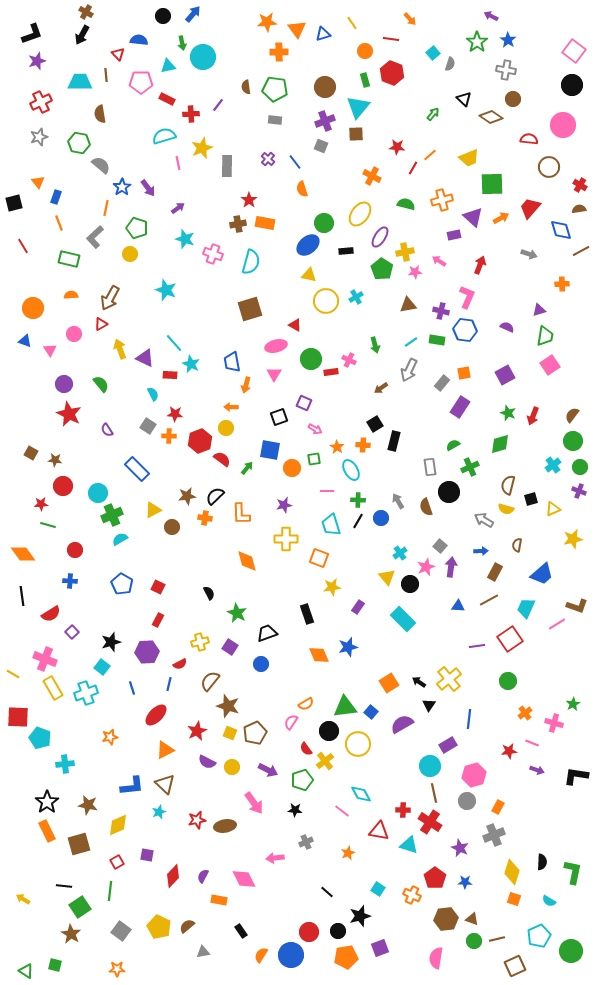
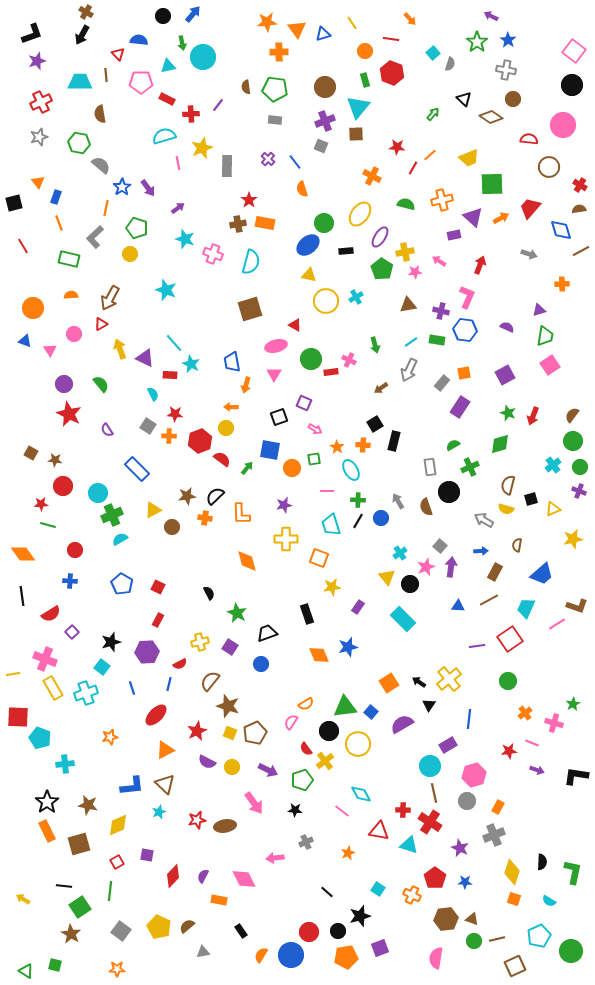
yellow line at (13, 674): rotated 40 degrees counterclockwise
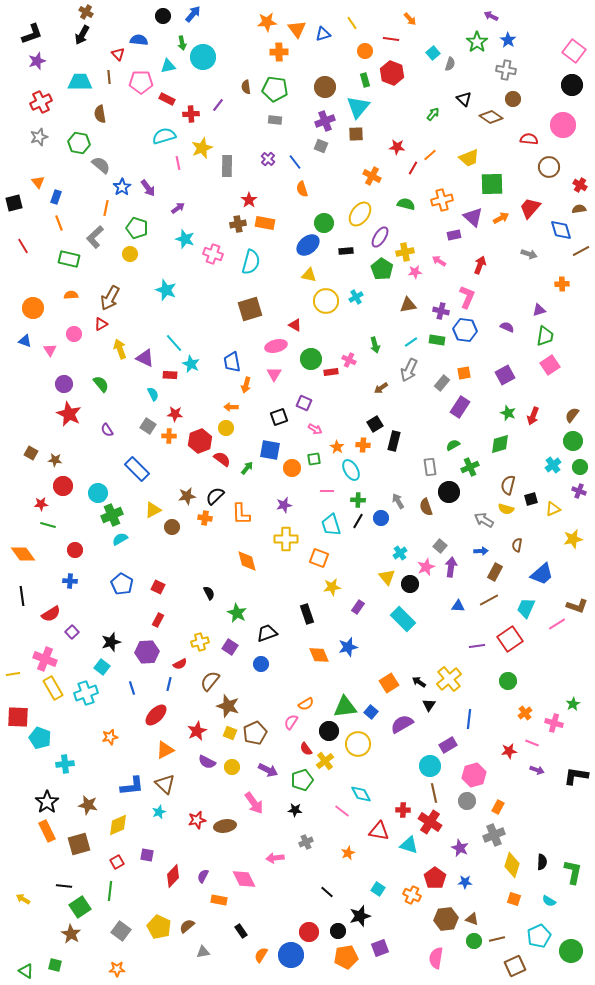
brown line at (106, 75): moved 3 px right, 2 px down
yellow diamond at (512, 872): moved 7 px up
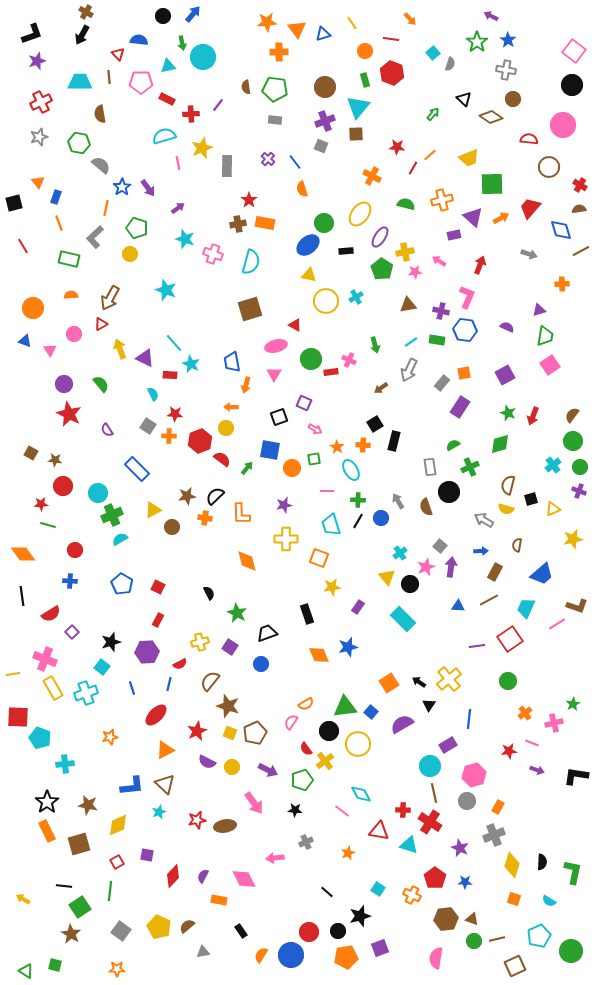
pink cross at (554, 723): rotated 30 degrees counterclockwise
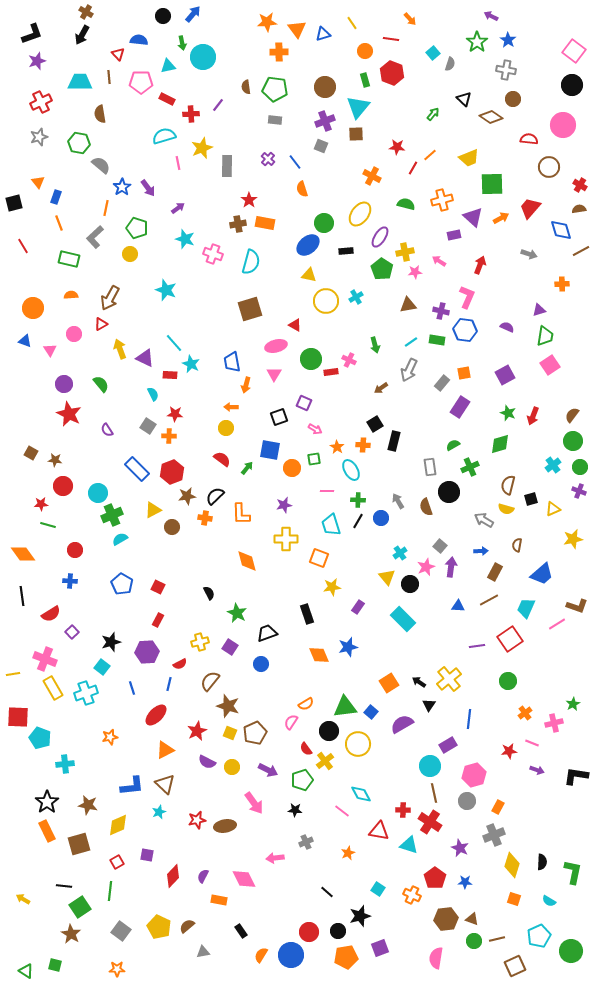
red hexagon at (200, 441): moved 28 px left, 31 px down
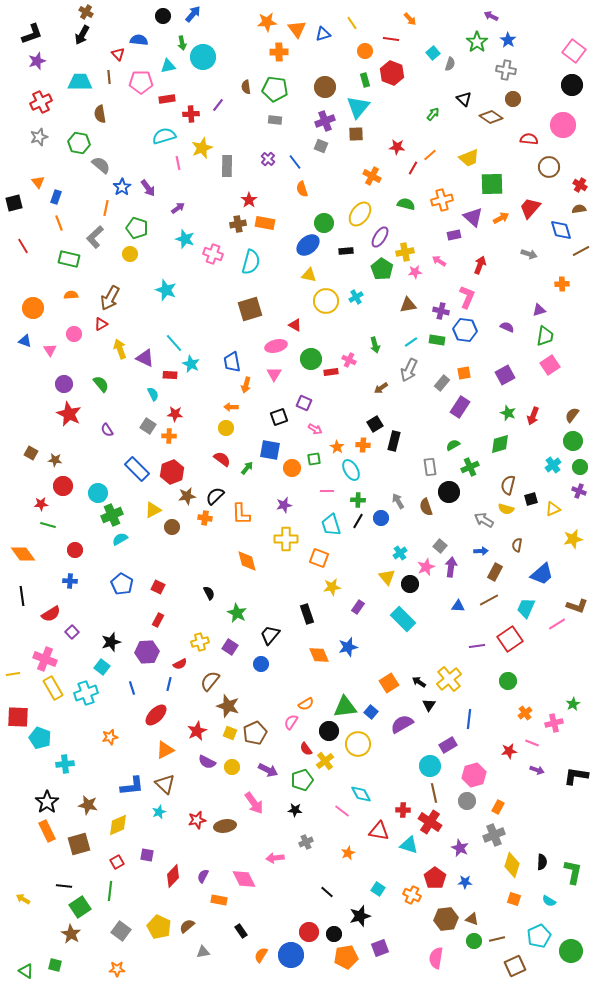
red rectangle at (167, 99): rotated 35 degrees counterclockwise
black trapezoid at (267, 633): moved 3 px right, 2 px down; rotated 30 degrees counterclockwise
black circle at (338, 931): moved 4 px left, 3 px down
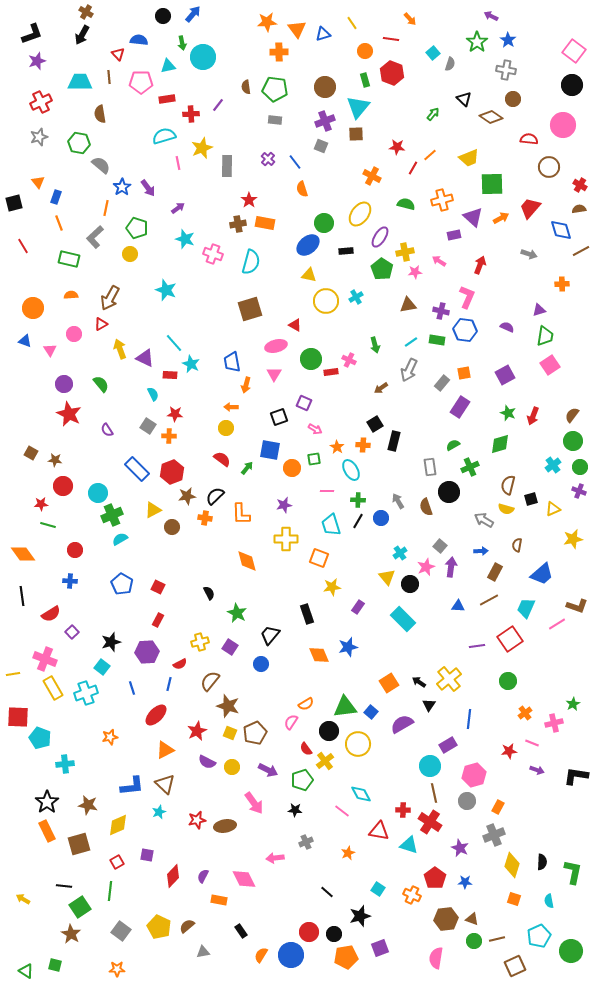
cyan semicircle at (549, 901): rotated 48 degrees clockwise
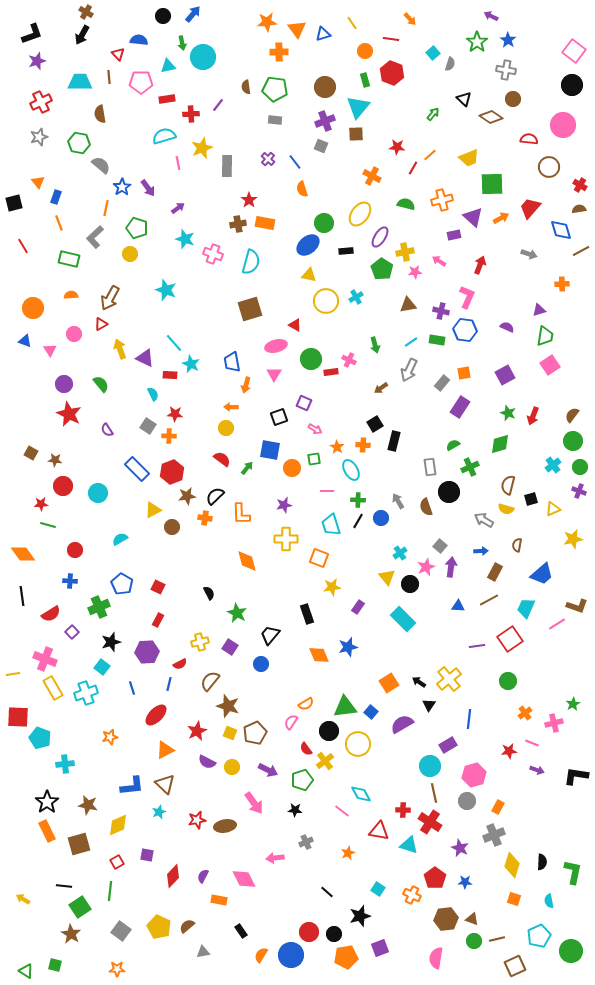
green cross at (112, 515): moved 13 px left, 92 px down
